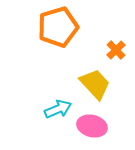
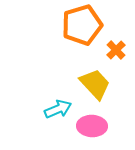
orange pentagon: moved 24 px right, 2 px up
pink ellipse: rotated 12 degrees counterclockwise
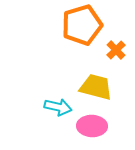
yellow trapezoid: moved 1 px right, 3 px down; rotated 32 degrees counterclockwise
cyan arrow: moved 2 px up; rotated 36 degrees clockwise
